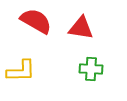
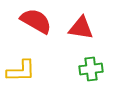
green cross: rotated 10 degrees counterclockwise
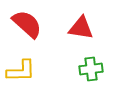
red semicircle: moved 9 px left, 3 px down; rotated 12 degrees clockwise
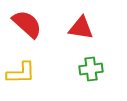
yellow L-shape: moved 2 px down
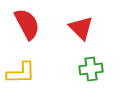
red semicircle: rotated 20 degrees clockwise
red triangle: rotated 36 degrees clockwise
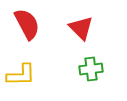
yellow L-shape: moved 2 px down
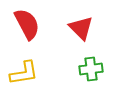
yellow L-shape: moved 3 px right, 2 px up; rotated 8 degrees counterclockwise
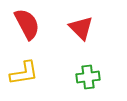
green cross: moved 3 px left, 8 px down
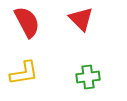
red semicircle: moved 2 px up
red triangle: moved 9 px up
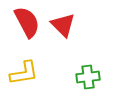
red triangle: moved 18 px left, 6 px down
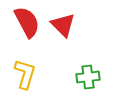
yellow L-shape: moved 1 px right, 1 px down; rotated 64 degrees counterclockwise
